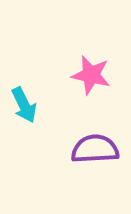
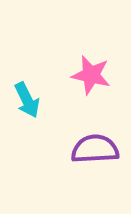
cyan arrow: moved 3 px right, 5 px up
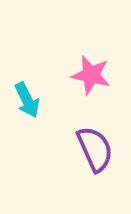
purple semicircle: rotated 69 degrees clockwise
